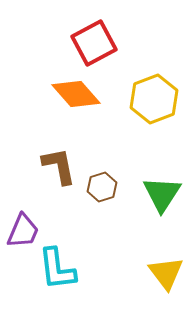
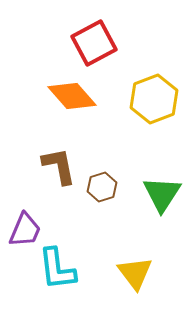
orange diamond: moved 4 px left, 2 px down
purple trapezoid: moved 2 px right, 1 px up
yellow triangle: moved 31 px left
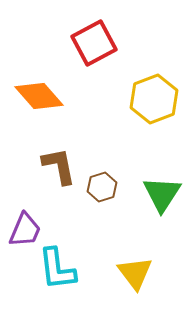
orange diamond: moved 33 px left
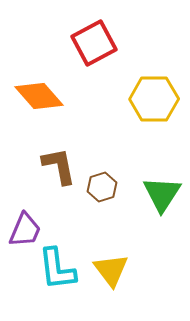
yellow hexagon: rotated 21 degrees clockwise
yellow triangle: moved 24 px left, 3 px up
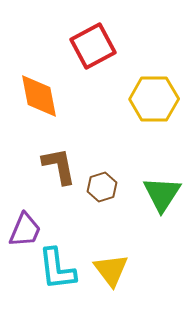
red square: moved 1 px left, 3 px down
orange diamond: rotated 30 degrees clockwise
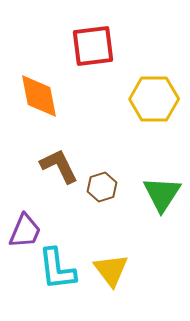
red square: rotated 21 degrees clockwise
brown L-shape: rotated 15 degrees counterclockwise
purple trapezoid: moved 1 px down
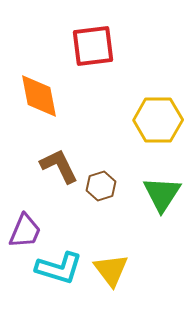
yellow hexagon: moved 4 px right, 21 px down
brown hexagon: moved 1 px left, 1 px up
cyan L-shape: moved 2 px right, 1 px up; rotated 66 degrees counterclockwise
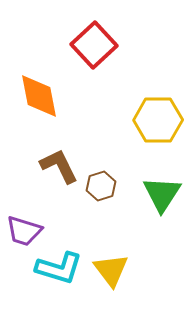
red square: moved 1 px right, 1 px up; rotated 36 degrees counterclockwise
purple trapezoid: moved 1 px left; rotated 84 degrees clockwise
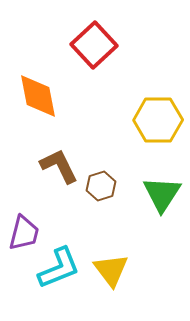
orange diamond: moved 1 px left
purple trapezoid: moved 2 px down; rotated 93 degrees counterclockwise
cyan L-shape: rotated 39 degrees counterclockwise
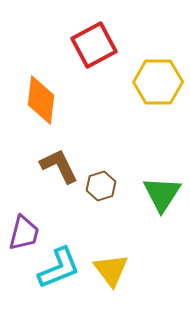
red square: rotated 15 degrees clockwise
orange diamond: moved 3 px right, 4 px down; rotated 18 degrees clockwise
yellow hexagon: moved 38 px up
